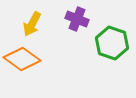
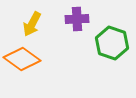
purple cross: rotated 25 degrees counterclockwise
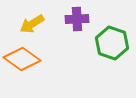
yellow arrow: rotated 30 degrees clockwise
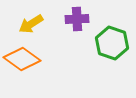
yellow arrow: moved 1 px left
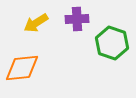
yellow arrow: moved 5 px right, 1 px up
orange diamond: moved 9 px down; rotated 42 degrees counterclockwise
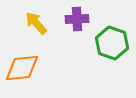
yellow arrow: rotated 80 degrees clockwise
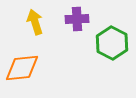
yellow arrow: moved 1 px left, 1 px up; rotated 25 degrees clockwise
green hexagon: rotated 8 degrees clockwise
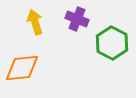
purple cross: rotated 25 degrees clockwise
